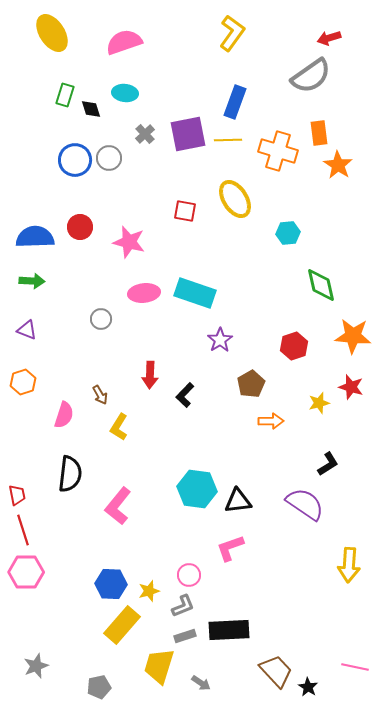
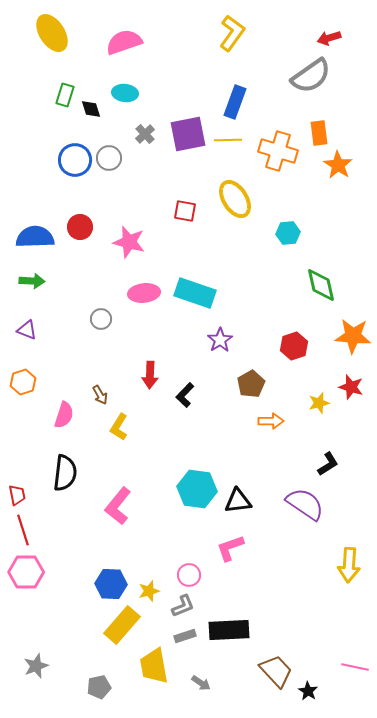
black semicircle at (70, 474): moved 5 px left, 1 px up
yellow trapezoid at (159, 666): moved 5 px left; rotated 27 degrees counterclockwise
black star at (308, 687): moved 4 px down
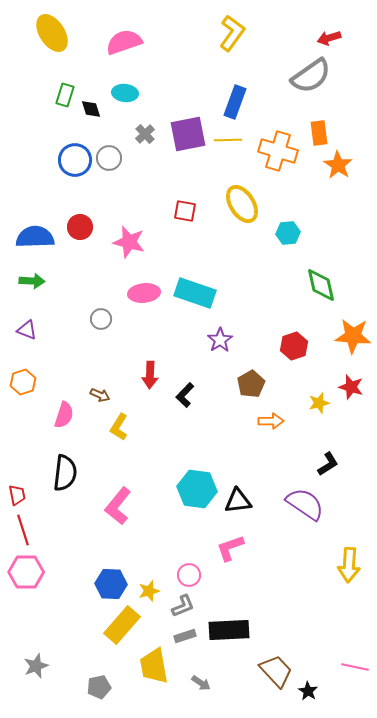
yellow ellipse at (235, 199): moved 7 px right, 5 px down
brown arrow at (100, 395): rotated 36 degrees counterclockwise
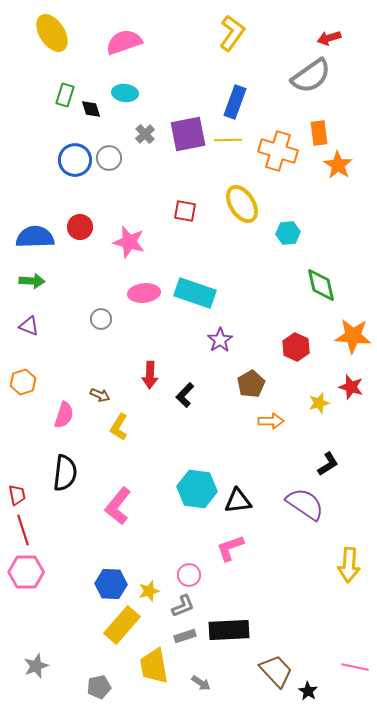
purple triangle at (27, 330): moved 2 px right, 4 px up
red hexagon at (294, 346): moved 2 px right, 1 px down; rotated 16 degrees counterclockwise
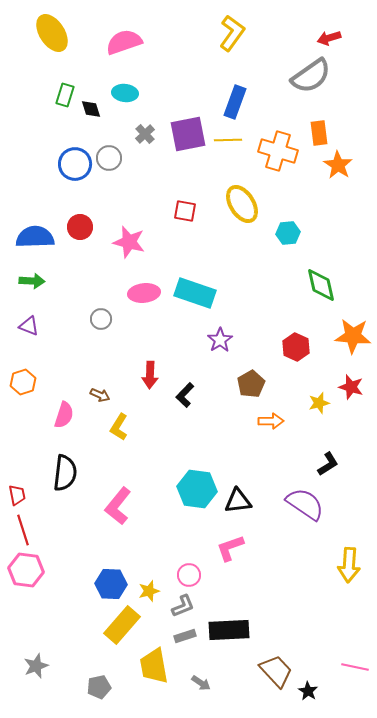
blue circle at (75, 160): moved 4 px down
pink hexagon at (26, 572): moved 2 px up; rotated 8 degrees clockwise
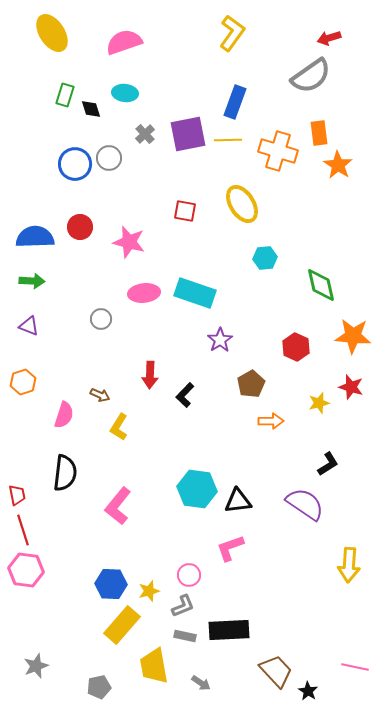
cyan hexagon at (288, 233): moved 23 px left, 25 px down
gray rectangle at (185, 636): rotated 30 degrees clockwise
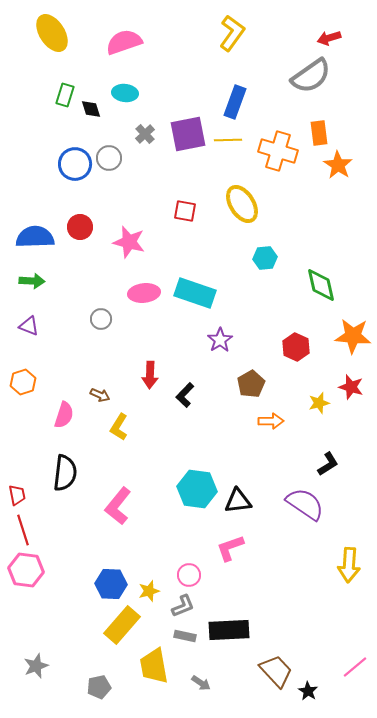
pink line at (355, 667): rotated 52 degrees counterclockwise
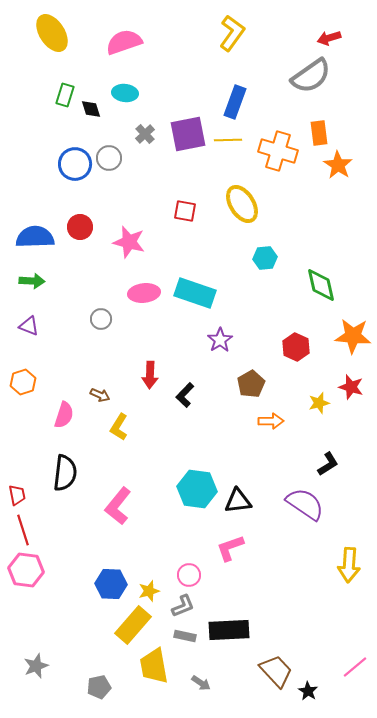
yellow rectangle at (122, 625): moved 11 px right
